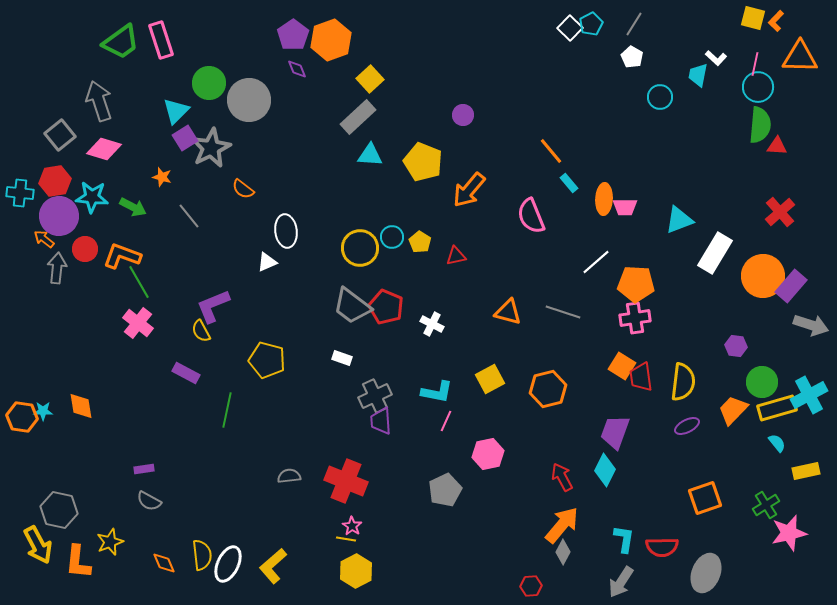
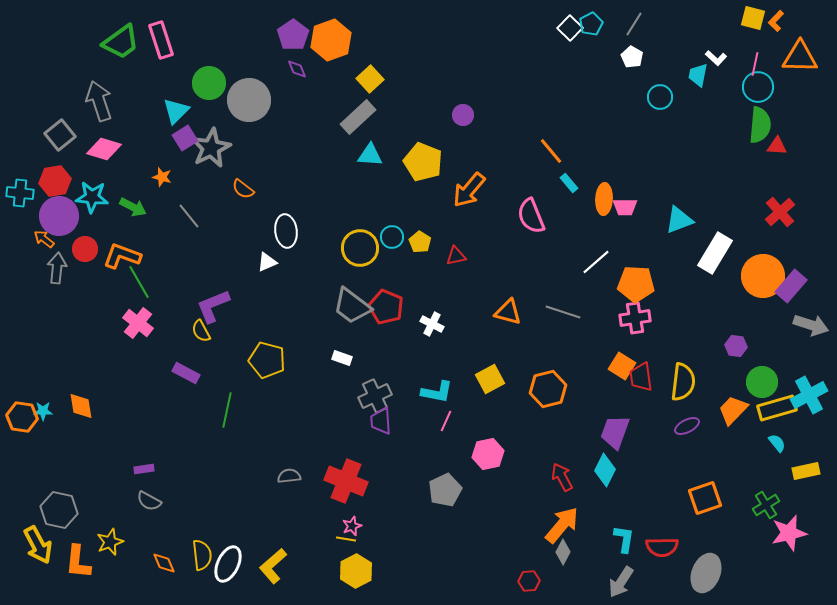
pink star at (352, 526): rotated 18 degrees clockwise
red hexagon at (531, 586): moved 2 px left, 5 px up
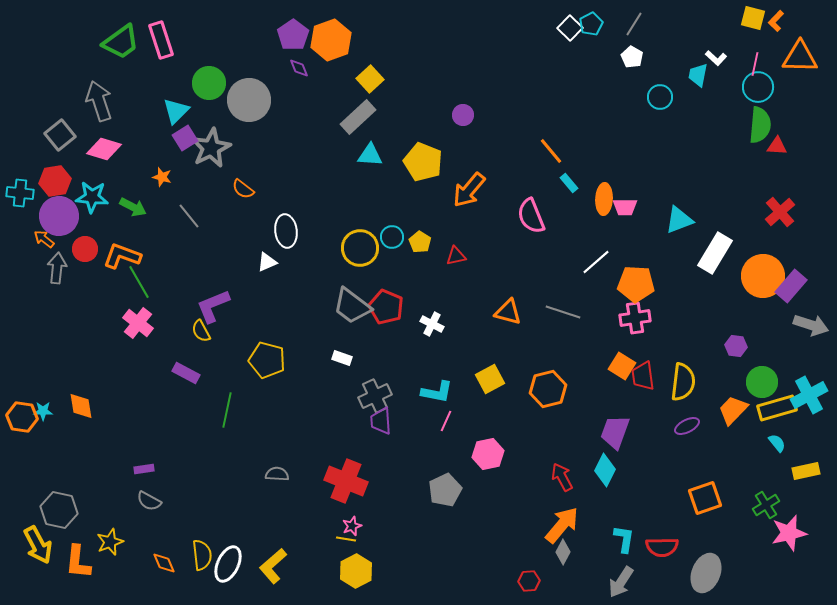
purple diamond at (297, 69): moved 2 px right, 1 px up
red trapezoid at (641, 377): moved 2 px right, 1 px up
gray semicircle at (289, 476): moved 12 px left, 2 px up; rotated 10 degrees clockwise
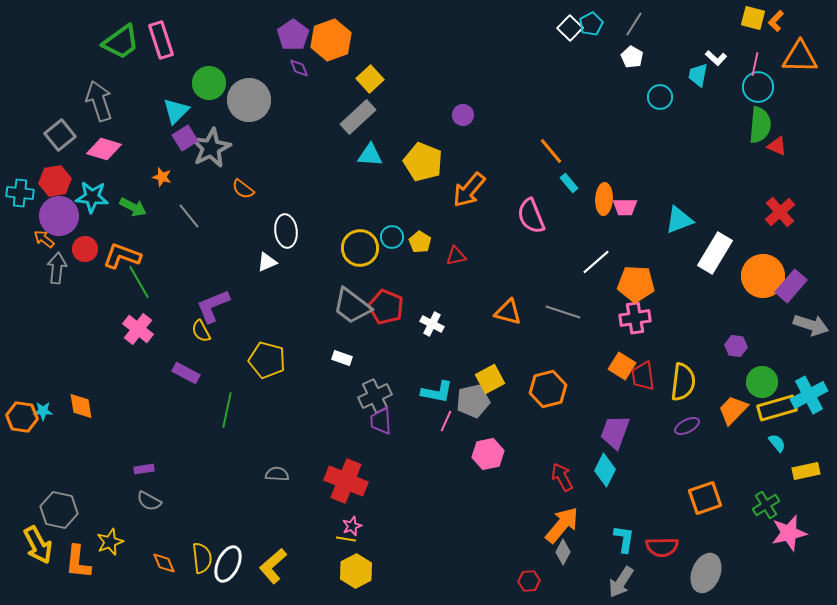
red triangle at (777, 146): rotated 20 degrees clockwise
pink cross at (138, 323): moved 6 px down
gray pentagon at (445, 490): moved 28 px right, 89 px up; rotated 12 degrees clockwise
yellow semicircle at (202, 555): moved 3 px down
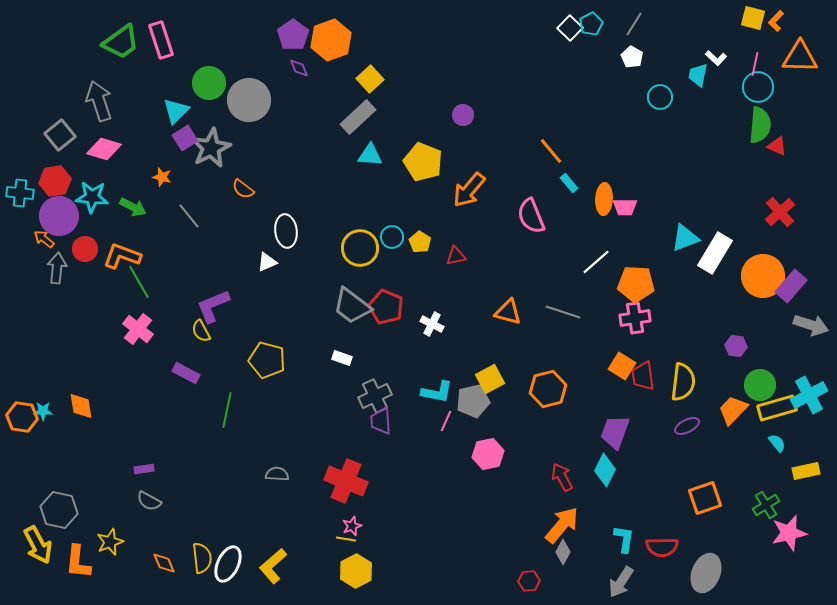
cyan triangle at (679, 220): moved 6 px right, 18 px down
green circle at (762, 382): moved 2 px left, 3 px down
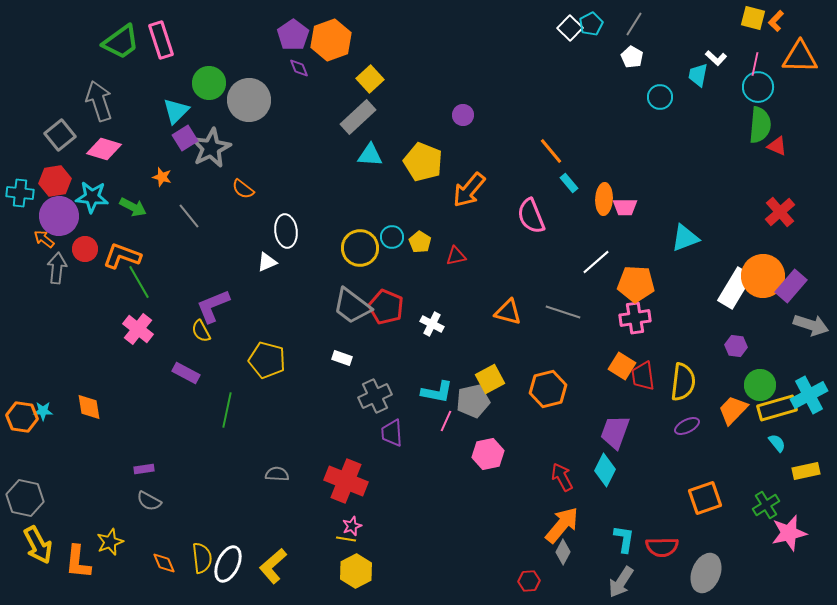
white rectangle at (715, 253): moved 20 px right, 35 px down
orange diamond at (81, 406): moved 8 px right, 1 px down
purple trapezoid at (381, 421): moved 11 px right, 12 px down
gray hexagon at (59, 510): moved 34 px left, 12 px up
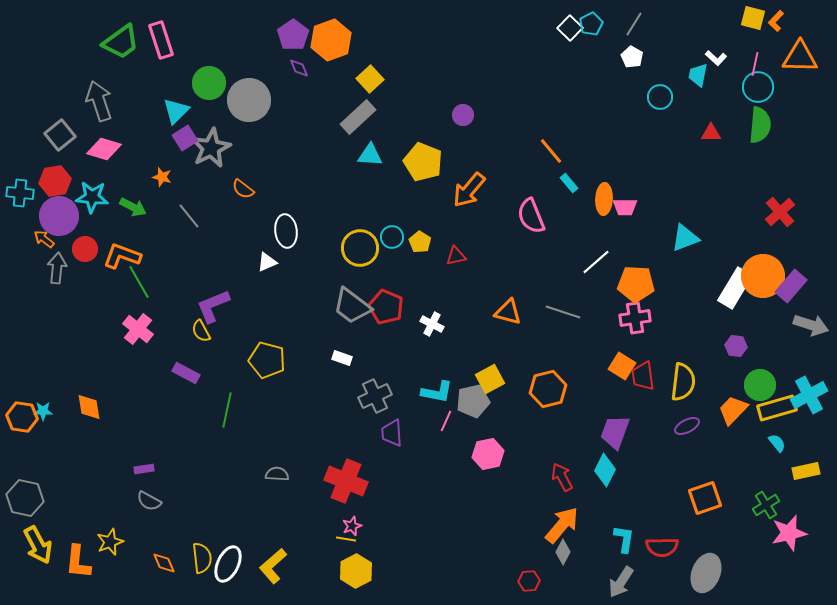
red triangle at (777, 146): moved 66 px left, 13 px up; rotated 25 degrees counterclockwise
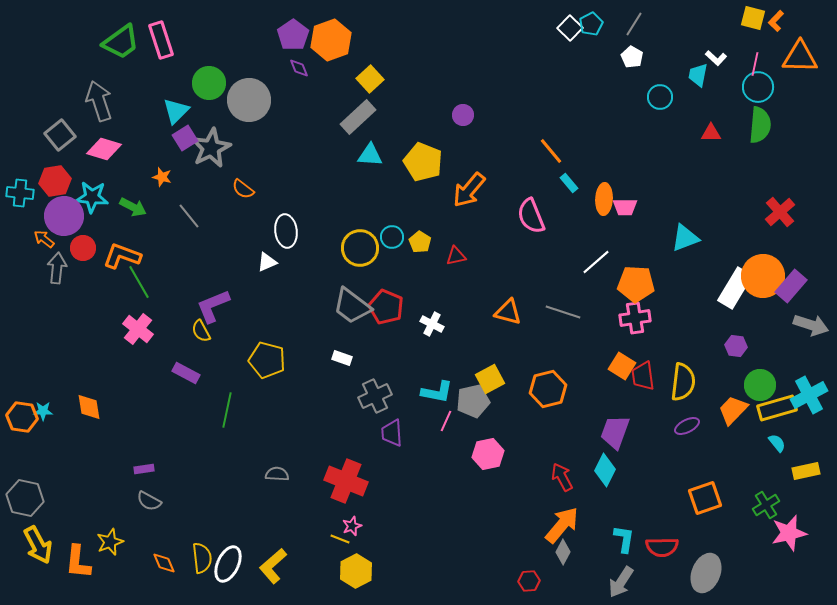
purple circle at (59, 216): moved 5 px right
red circle at (85, 249): moved 2 px left, 1 px up
yellow line at (346, 539): moved 6 px left; rotated 12 degrees clockwise
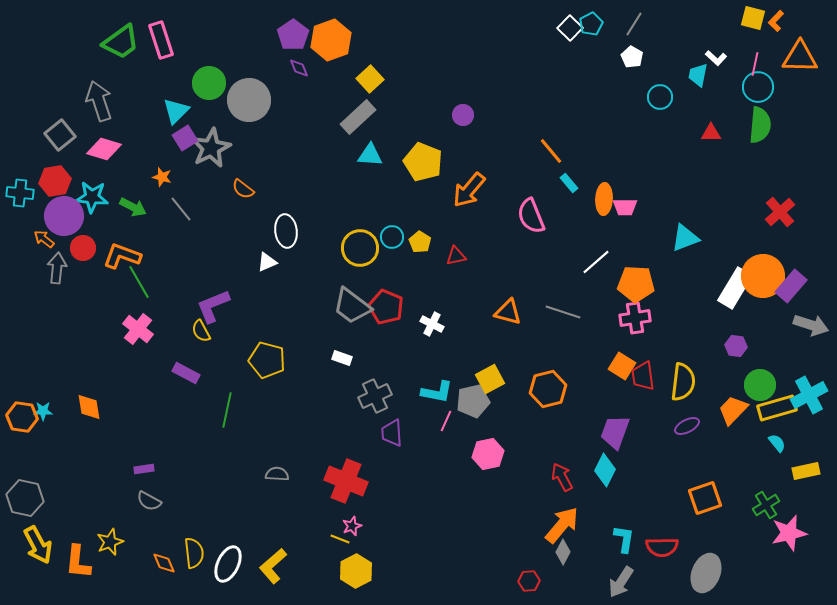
gray line at (189, 216): moved 8 px left, 7 px up
yellow semicircle at (202, 558): moved 8 px left, 5 px up
